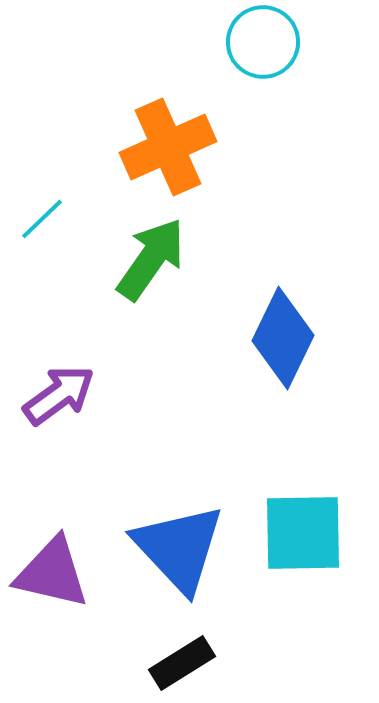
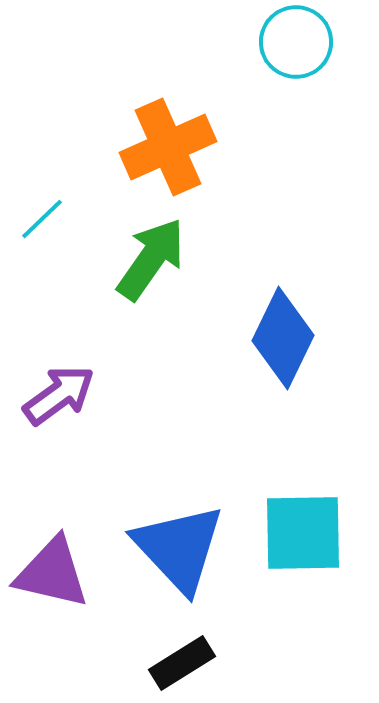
cyan circle: moved 33 px right
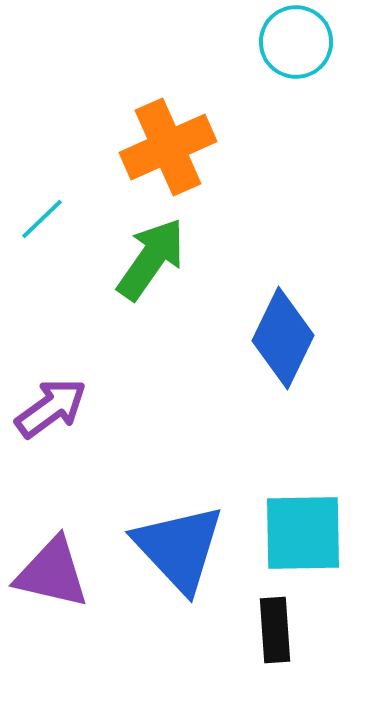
purple arrow: moved 8 px left, 13 px down
black rectangle: moved 93 px right, 33 px up; rotated 62 degrees counterclockwise
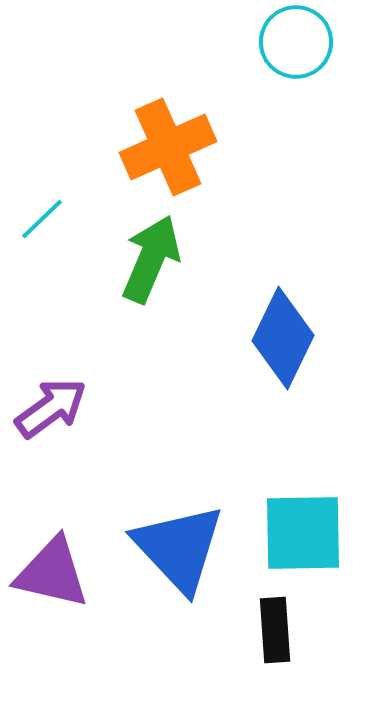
green arrow: rotated 12 degrees counterclockwise
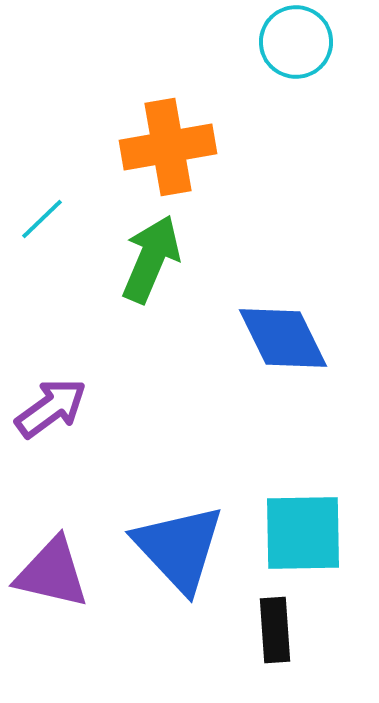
orange cross: rotated 14 degrees clockwise
blue diamond: rotated 52 degrees counterclockwise
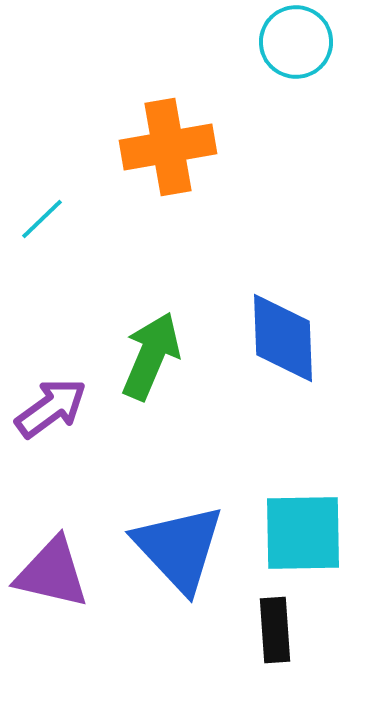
green arrow: moved 97 px down
blue diamond: rotated 24 degrees clockwise
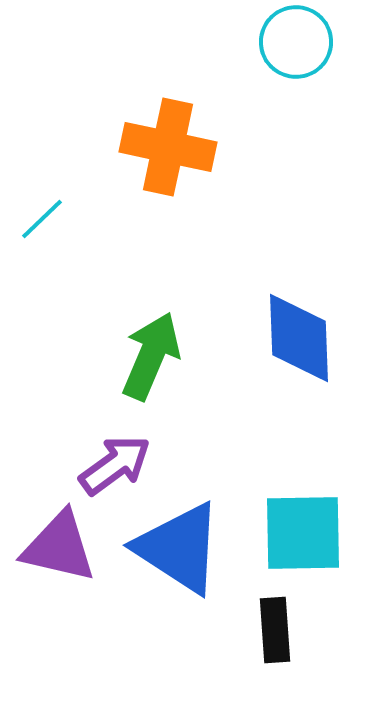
orange cross: rotated 22 degrees clockwise
blue diamond: moved 16 px right
purple arrow: moved 64 px right, 57 px down
blue triangle: rotated 14 degrees counterclockwise
purple triangle: moved 7 px right, 26 px up
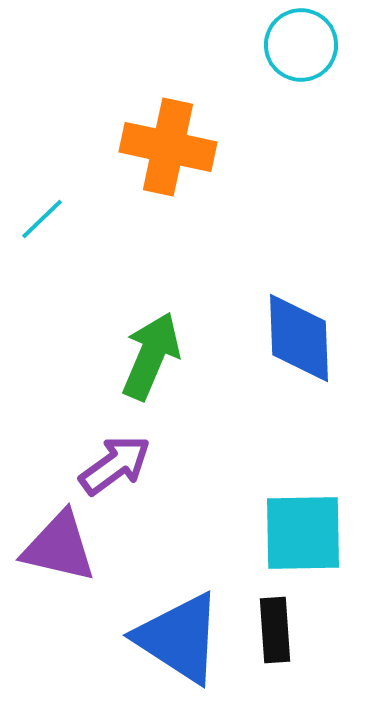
cyan circle: moved 5 px right, 3 px down
blue triangle: moved 90 px down
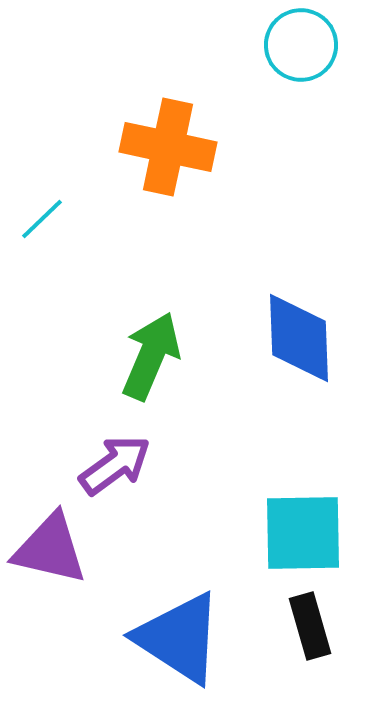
purple triangle: moved 9 px left, 2 px down
black rectangle: moved 35 px right, 4 px up; rotated 12 degrees counterclockwise
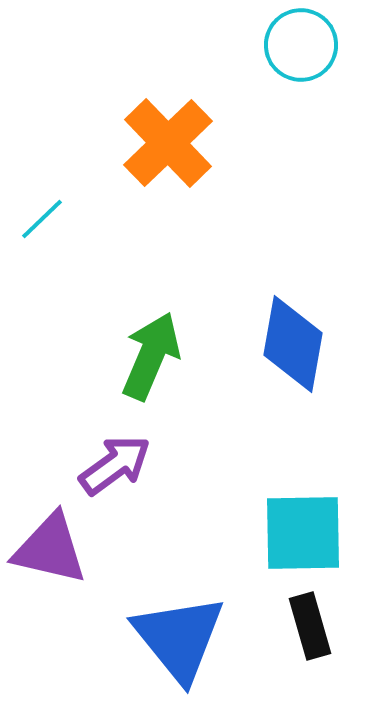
orange cross: moved 4 px up; rotated 34 degrees clockwise
blue diamond: moved 6 px left, 6 px down; rotated 12 degrees clockwise
blue triangle: rotated 18 degrees clockwise
